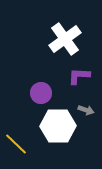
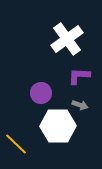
white cross: moved 2 px right
gray arrow: moved 6 px left, 5 px up
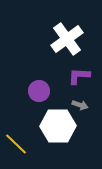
purple circle: moved 2 px left, 2 px up
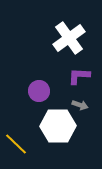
white cross: moved 2 px right, 1 px up
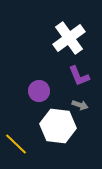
purple L-shape: rotated 115 degrees counterclockwise
white hexagon: rotated 8 degrees clockwise
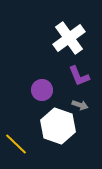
purple circle: moved 3 px right, 1 px up
white hexagon: rotated 12 degrees clockwise
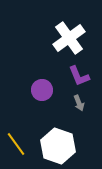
gray arrow: moved 1 px left, 2 px up; rotated 49 degrees clockwise
white hexagon: moved 20 px down
yellow line: rotated 10 degrees clockwise
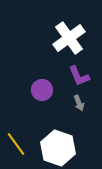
white hexagon: moved 2 px down
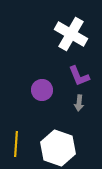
white cross: moved 2 px right, 4 px up; rotated 24 degrees counterclockwise
gray arrow: rotated 28 degrees clockwise
yellow line: rotated 40 degrees clockwise
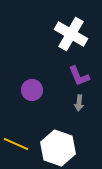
purple circle: moved 10 px left
yellow line: rotated 70 degrees counterclockwise
